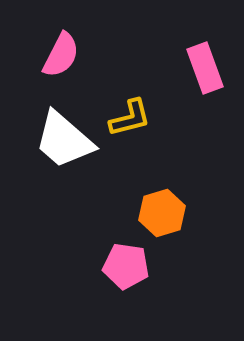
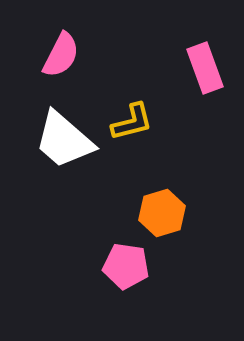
yellow L-shape: moved 2 px right, 4 px down
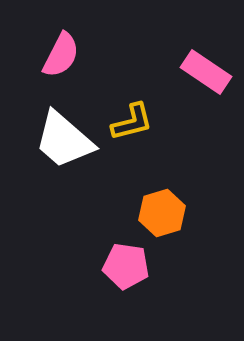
pink rectangle: moved 1 px right, 4 px down; rotated 36 degrees counterclockwise
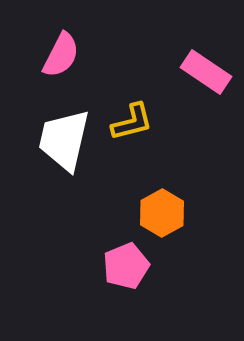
white trapezoid: rotated 62 degrees clockwise
orange hexagon: rotated 12 degrees counterclockwise
pink pentagon: rotated 30 degrees counterclockwise
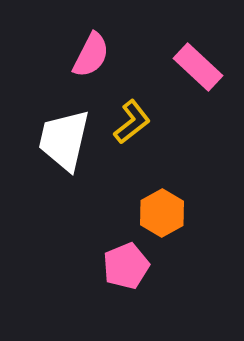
pink semicircle: moved 30 px right
pink rectangle: moved 8 px left, 5 px up; rotated 9 degrees clockwise
yellow L-shape: rotated 24 degrees counterclockwise
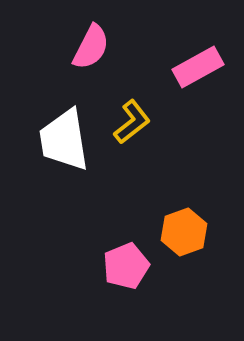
pink semicircle: moved 8 px up
pink rectangle: rotated 72 degrees counterclockwise
white trapezoid: rotated 22 degrees counterclockwise
orange hexagon: moved 22 px right, 19 px down; rotated 9 degrees clockwise
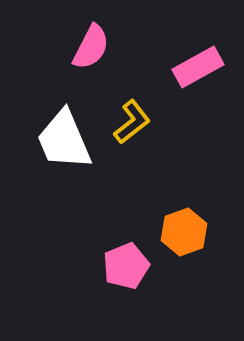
white trapezoid: rotated 14 degrees counterclockwise
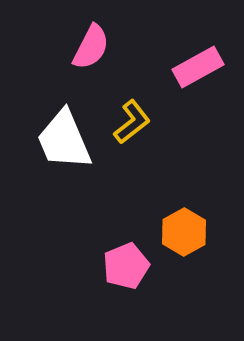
orange hexagon: rotated 9 degrees counterclockwise
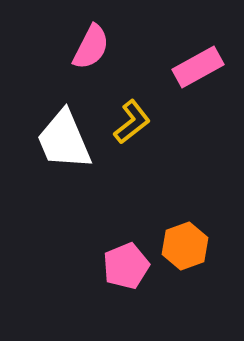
orange hexagon: moved 1 px right, 14 px down; rotated 9 degrees clockwise
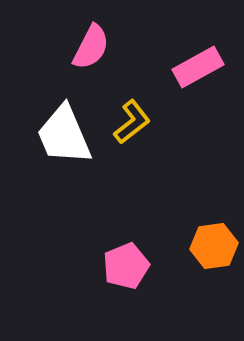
white trapezoid: moved 5 px up
orange hexagon: moved 29 px right; rotated 12 degrees clockwise
